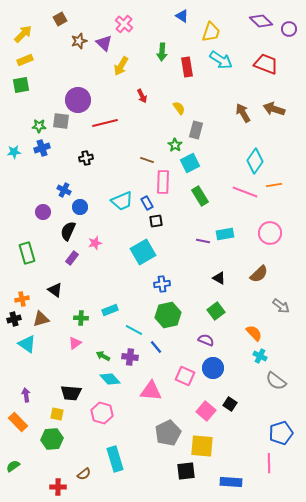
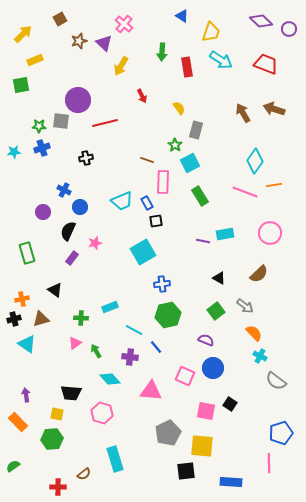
yellow rectangle at (25, 60): moved 10 px right
gray arrow at (281, 306): moved 36 px left
cyan rectangle at (110, 310): moved 3 px up
green arrow at (103, 356): moved 7 px left, 5 px up; rotated 32 degrees clockwise
pink square at (206, 411): rotated 30 degrees counterclockwise
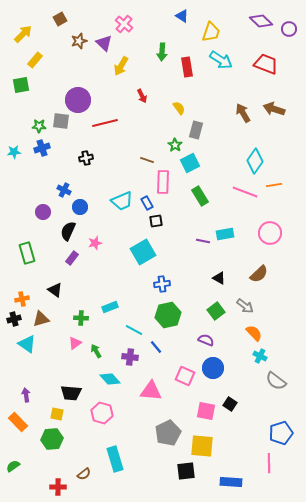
yellow rectangle at (35, 60): rotated 28 degrees counterclockwise
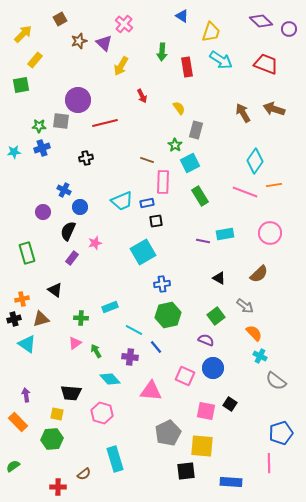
blue rectangle at (147, 203): rotated 72 degrees counterclockwise
green square at (216, 311): moved 5 px down
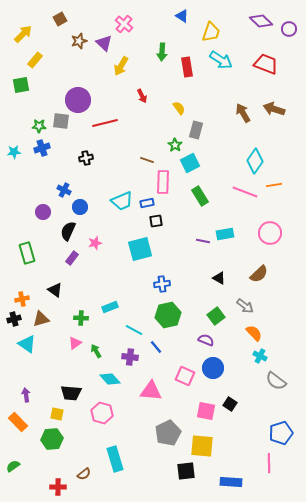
cyan square at (143, 252): moved 3 px left, 3 px up; rotated 15 degrees clockwise
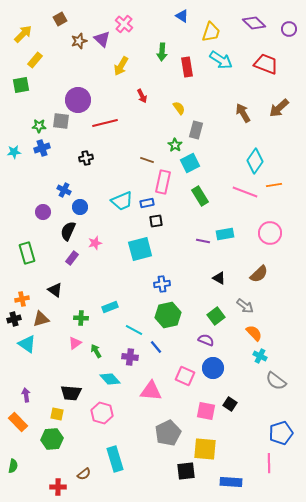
purple diamond at (261, 21): moved 7 px left, 2 px down
purple triangle at (104, 43): moved 2 px left, 4 px up
brown arrow at (274, 109): moved 5 px right, 1 px up; rotated 60 degrees counterclockwise
pink rectangle at (163, 182): rotated 10 degrees clockwise
yellow square at (202, 446): moved 3 px right, 3 px down
green semicircle at (13, 466): rotated 136 degrees clockwise
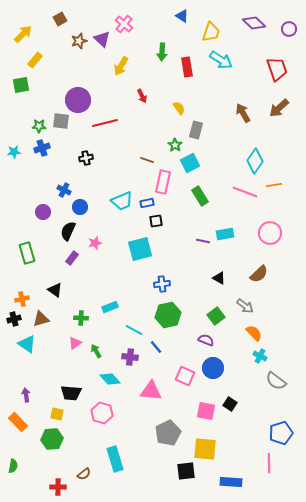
red trapezoid at (266, 64): moved 11 px right, 5 px down; rotated 50 degrees clockwise
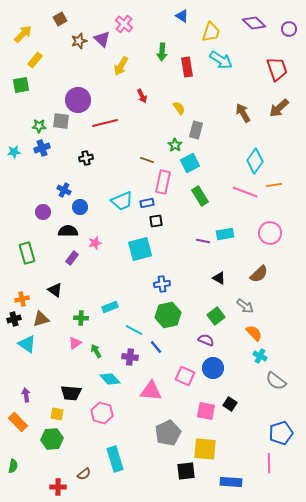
black semicircle at (68, 231): rotated 66 degrees clockwise
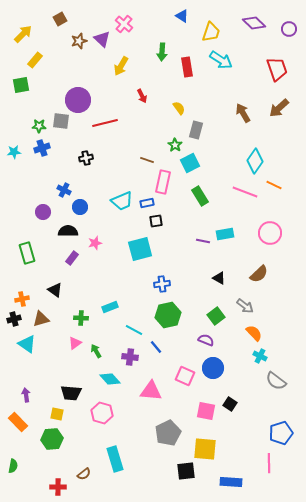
orange line at (274, 185): rotated 35 degrees clockwise
